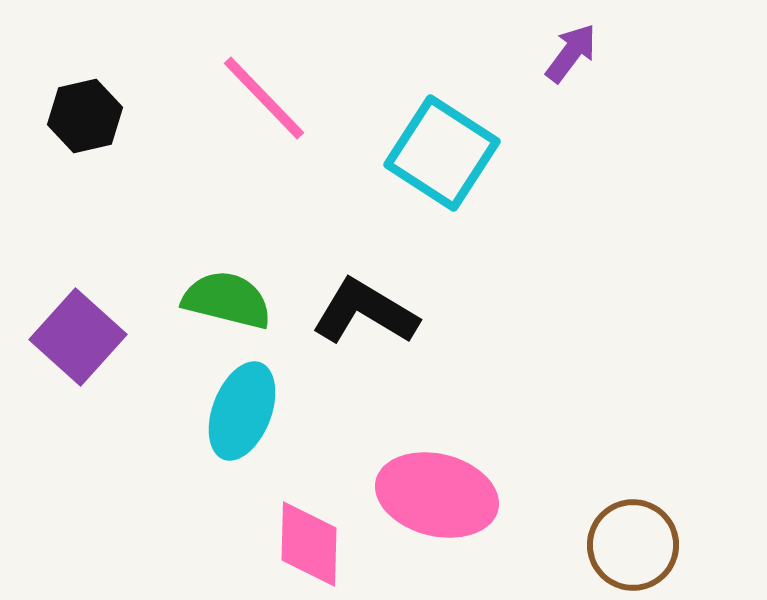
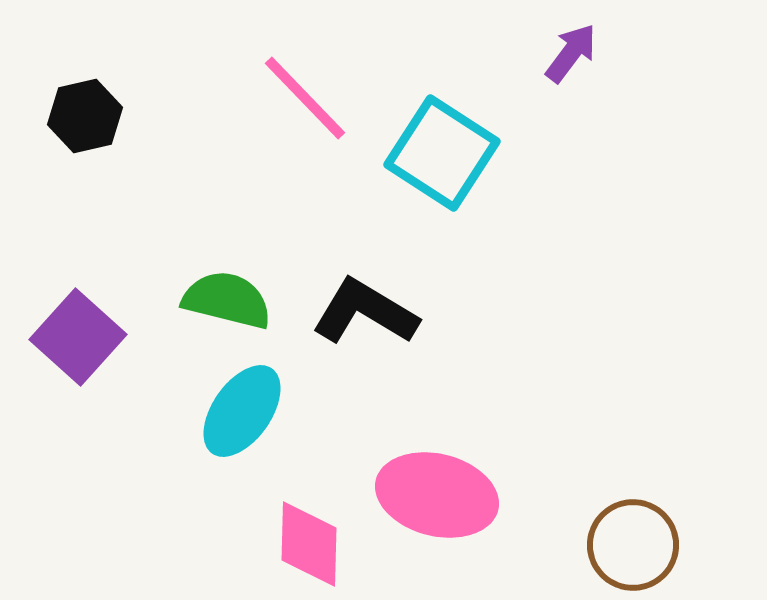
pink line: moved 41 px right
cyan ellipse: rotated 14 degrees clockwise
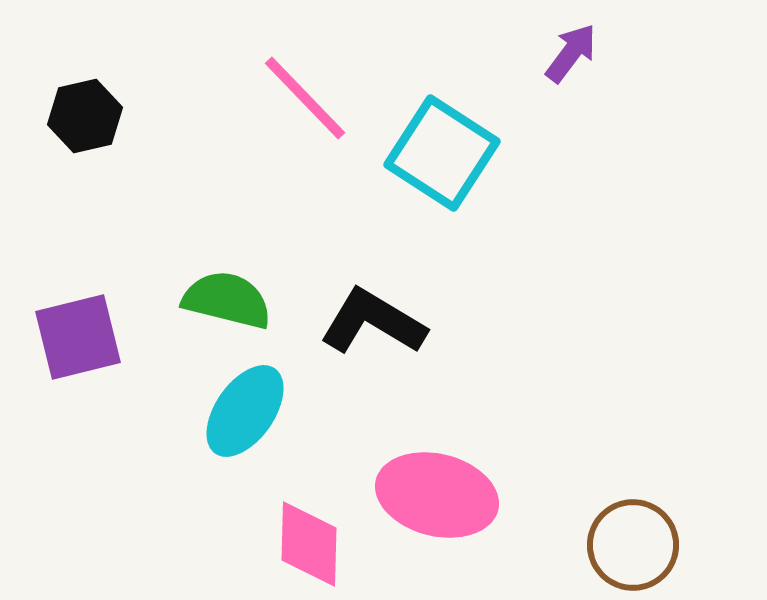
black L-shape: moved 8 px right, 10 px down
purple square: rotated 34 degrees clockwise
cyan ellipse: moved 3 px right
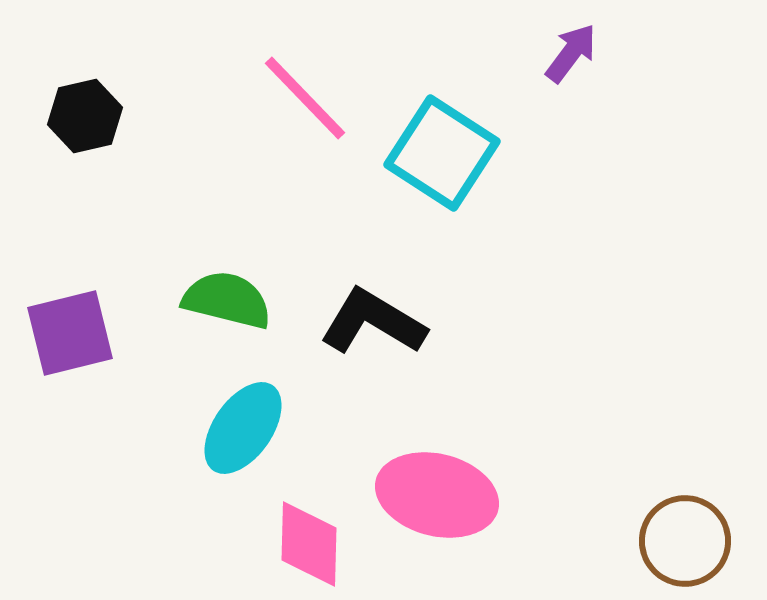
purple square: moved 8 px left, 4 px up
cyan ellipse: moved 2 px left, 17 px down
brown circle: moved 52 px right, 4 px up
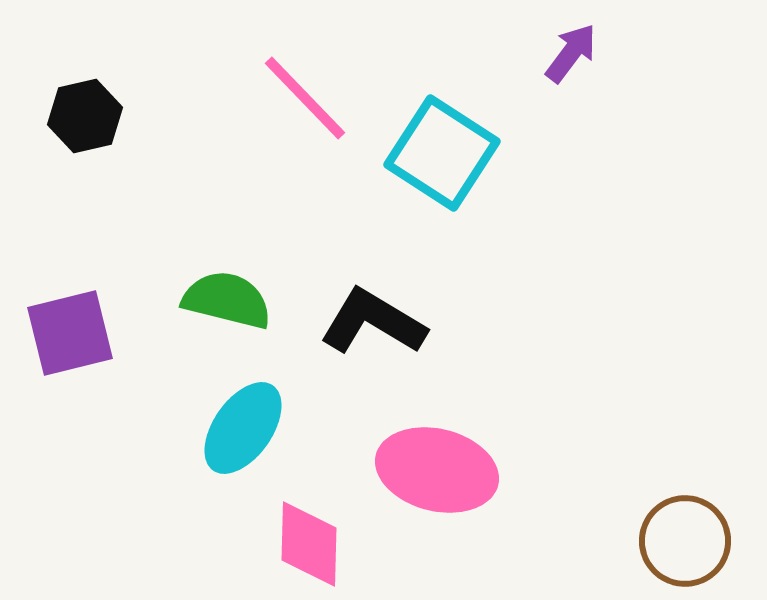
pink ellipse: moved 25 px up
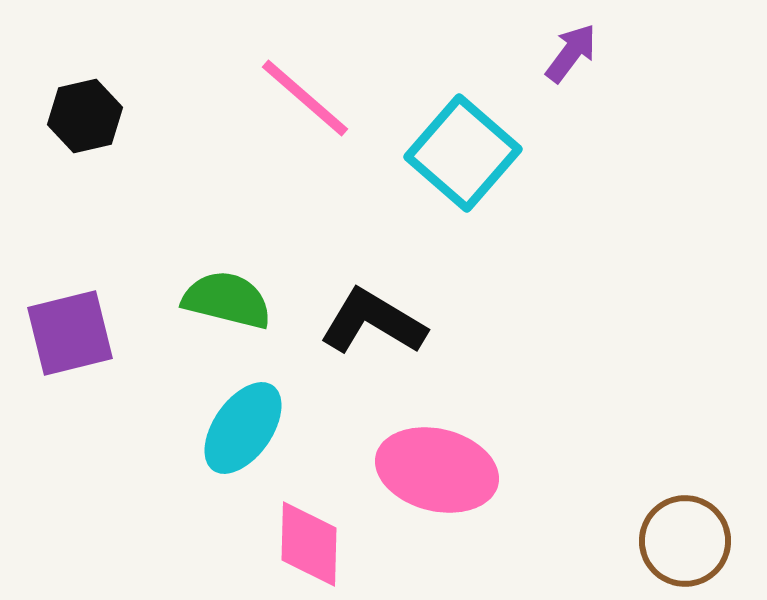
pink line: rotated 5 degrees counterclockwise
cyan square: moved 21 px right; rotated 8 degrees clockwise
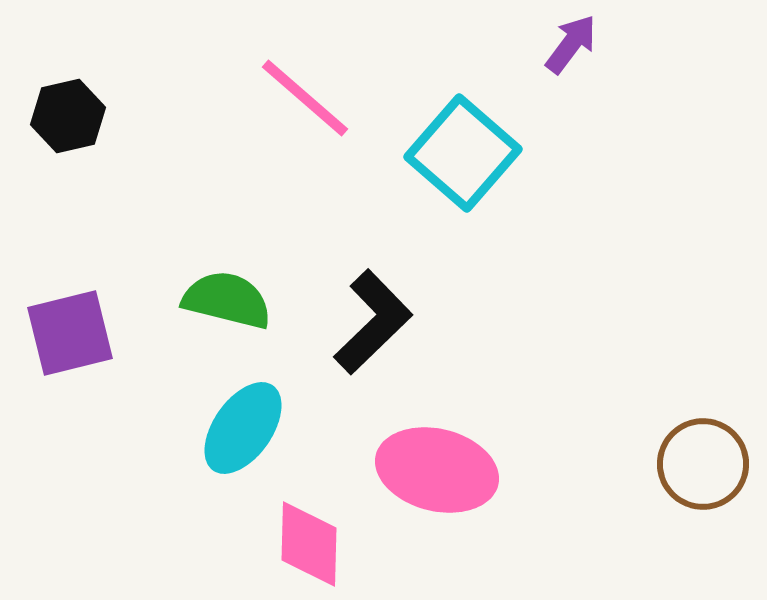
purple arrow: moved 9 px up
black hexagon: moved 17 px left
black L-shape: rotated 105 degrees clockwise
brown circle: moved 18 px right, 77 px up
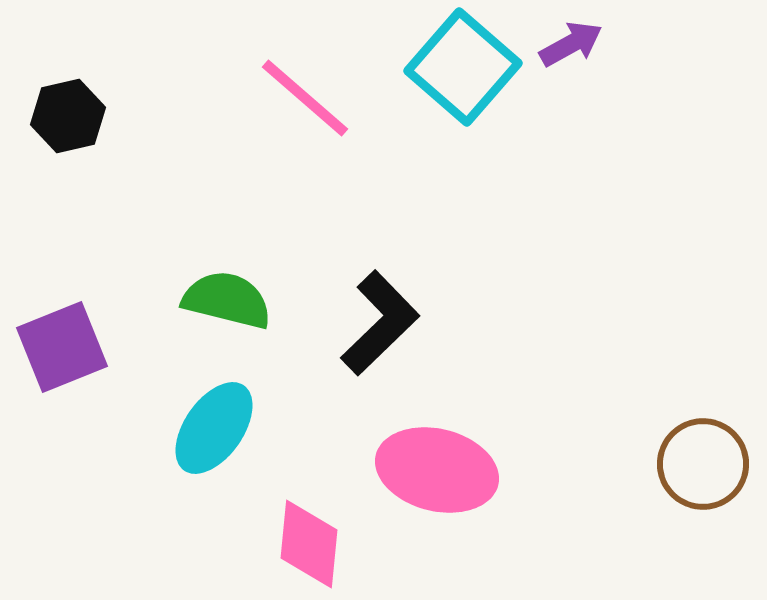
purple arrow: rotated 24 degrees clockwise
cyan square: moved 86 px up
black L-shape: moved 7 px right, 1 px down
purple square: moved 8 px left, 14 px down; rotated 8 degrees counterclockwise
cyan ellipse: moved 29 px left
pink diamond: rotated 4 degrees clockwise
